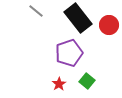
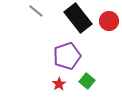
red circle: moved 4 px up
purple pentagon: moved 2 px left, 3 px down
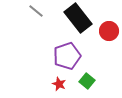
red circle: moved 10 px down
red star: rotated 16 degrees counterclockwise
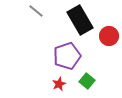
black rectangle: moved 2 px right, 2 px down; rotated 8 degrees clockwise
red circle: moved 5 px down
red star: rotated 24 degrees clockwise
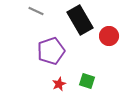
gray line: rotated 14 degrees counterclockwise
purple pentagon: moved 16 px left, 5 px up
green square: rotated 21 degrees counterclockwise
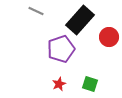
black rectangle: rotated 72 degrees clockwise
red circle: moved 1 px down
purple pentagon: moved 10 px right, 2 px up
green square: moved 3 px right, 3 px down
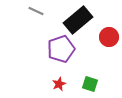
black rectangle: moved 2 px left; rotated 8 degrees clockwise
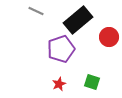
green square: moved 2 px right, 2 px up
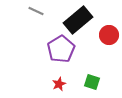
red circle: moved 2 px up
purple pentagon: rotated 12 degrees counterclockwise
